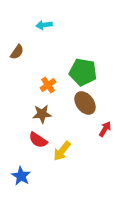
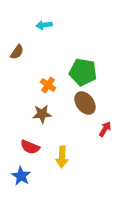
orange cross: rotated 21 degrees counterclockwise
red semicircle: moved 8 px left, 7 px down; rotated 12 degrees counterclockwise
yellow arrow: moved 6 px down; rotated 35 degrees counterclockwise
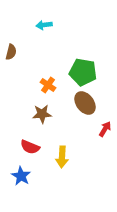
brown semicircle: moved 6 px left; rotated 21 degrees counterclockwise
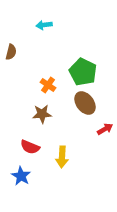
green pentagon: rotated 16 degrees clockwise
red arrow: rotated 28 degrees clockwise
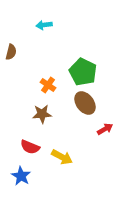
yellow arrow: rotated 65 degrees counterclockwise
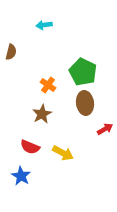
brown ellipse: rotated 30 degrees clockwise
brown star: rotated 24 degrees counterclockwise
yellow arrow: moved 1 px right, 4 px up
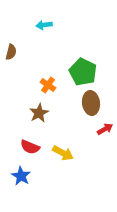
brown ellipse: moved 6 px right
brown star: moved 3 px left, 1 px up
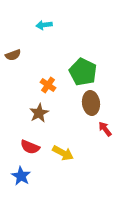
brown semicircle: moved 2 px right, 3 px down; rotated 56 degrees clockwise
red arrow: rotated 98 degrees counterclockwise
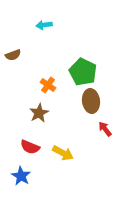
brown ellipse: moved 2 px up
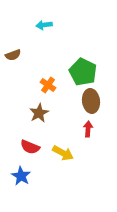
red arrow: moved 17 px left; rotated 42 degrees clockwise
